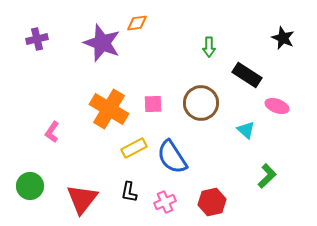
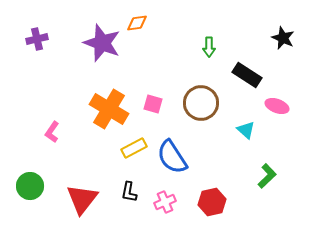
pink square: rotated 18 degrees clockwise
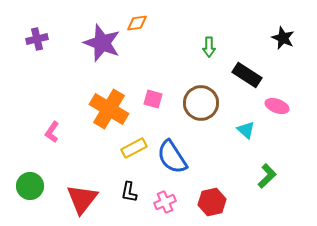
pink square: moved 5 px up
